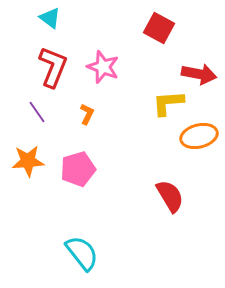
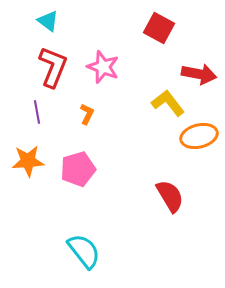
cyan triangle: moved 2 px left, 3 px down
yellow L-shape: rotated 56 degrees clockwise
purple line: rotated 25 degrees clockwise
cyan semicircle: moved 2 px right, 2 px up
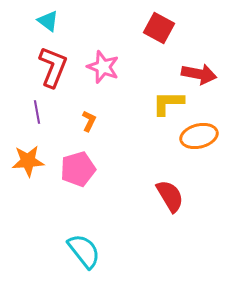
yellow L-shape: rotated 52 degrees counterclockwise
orange L-shape: moved 2 px right, 7 px down
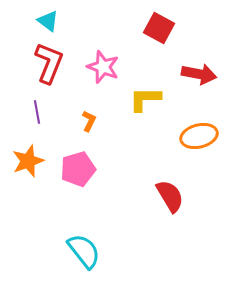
red L-shape: moved 4 px left, 4 px up
yellow L-shape: moved 23 px left, 4 px up
orange star: rotated 16 degrees counterclockwise
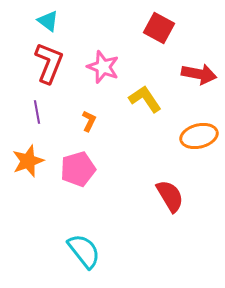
yellow L-shape: rotated 56 degrees clockwise
